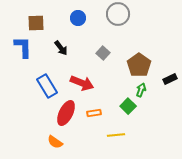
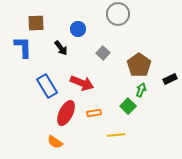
blue circle: moved 11 px down
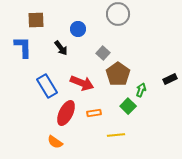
brown square: moved 3 px up
brown pentagon: moved 21 px left, 9 px down
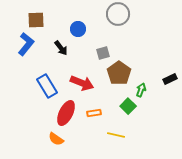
blue L-shape: moved 3 px right, 3 px up; rotated 40 degrees clockwise
gray square: rotated 32 degrees clockwise
brown pentagon: moved 1 px right, 1 px up
yellow line: rotated 18 degrees clockwise
orange semicircle: moved 1 px right, 3 px up
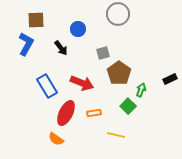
blue L-shape: rotated 10 degrees counterclockwise
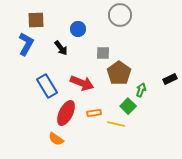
gray circle: moved 2 px right, 1 px down
gray square: rotated 16 degrees clockwise
yellow line: moved 11 px up
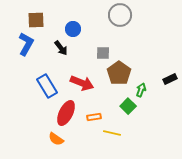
blue circle: moved 5 px left
orange rectangle: moved 4 px down
yellow line: moved 4 px left, 9 px down
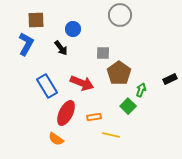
yellow line: moved 1 px left, 2 px down
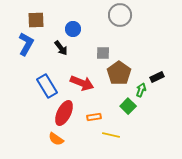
black rectangle: moved 13 px left, 2 px up
red ellipse: moved 2 px left
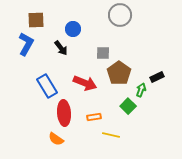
red arrow: moved 3 px right
red ellipse: rotated 30 degrees counterclockwise
